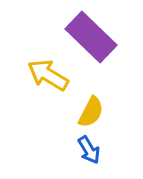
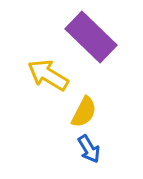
yellow semicircle: moved 7 px left
blue arrow: moved 1 px up
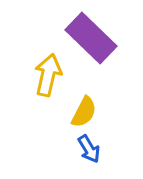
purple rectangle: moved 1 px down
yellow arrow: rotated 72 degrees clockwise
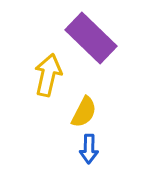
blue arrow: rotated 32 degrees clockwise
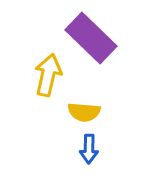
yellow semicircle: rotated 68 degrees clockwise
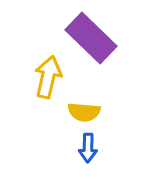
yellow arrow: moved 2 px down
blue arrow: moved 1 px left, 1 px up
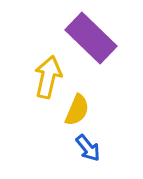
yellow semicircle: moved 7 px left, 2 px up; rotated 72 degrees counterclockwise
blue arrow: rotated 40 degrees counterclockwise
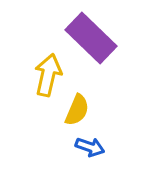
yellow arrow: moved 2 px up
blue arrow: moved 2 px right, 1 px up; rotated 32 degrees counterclockwise
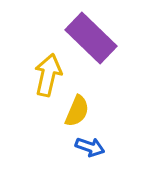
yellow semicircle: moved 1 px down
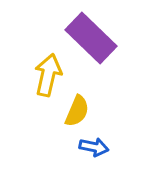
blue arrow: moved 4 px right; rotated 8 degrees counterclockwise
